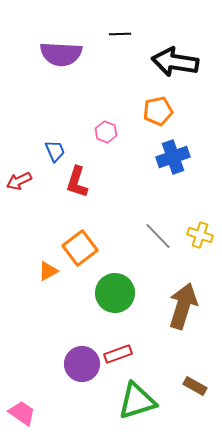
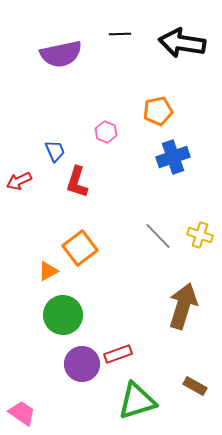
purple semicircle: rotated 15 degrees counterclockwise
black arrow: moved 7 px right, 19 px up
green circle: moved 52 px left, 22 px down
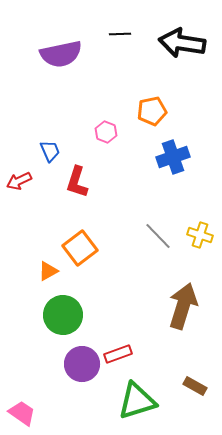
orange pentagon: moved 6 px left
blue trapezoid: moved 5 px left
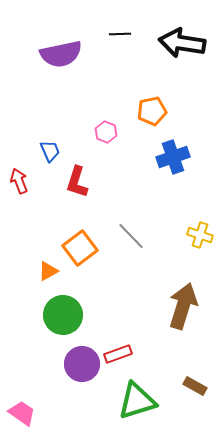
red arrow: rotated 95 degrees clockwise
gray line: moved 27 px left
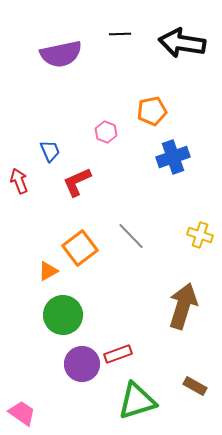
red L-shape: rotated 48 degrees clockwise
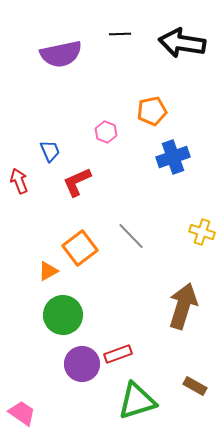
yellow cross: moved 2 px right, 3 px up
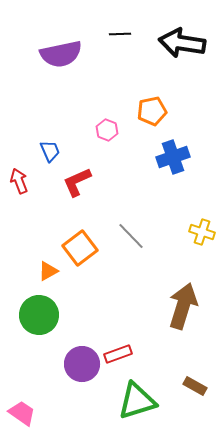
pink hexagon: moved 1 px right, 2 px up
green circle: moved 24 px left
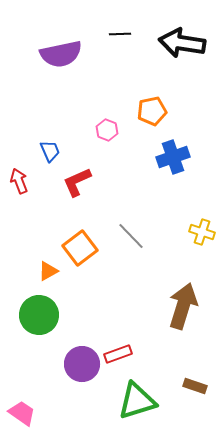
brown rectangle: rotated 10 degrees counterclockwise
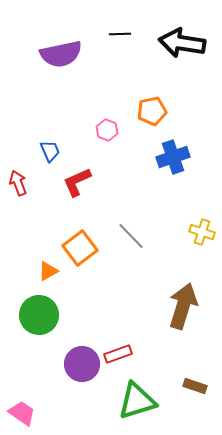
red arrow: moved 1 px left, 2 px down
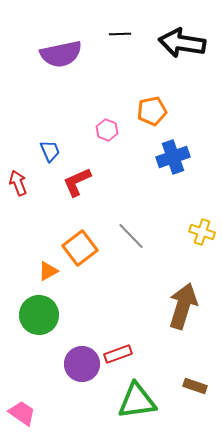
green triangle: rotated 9 degrees clockwise
